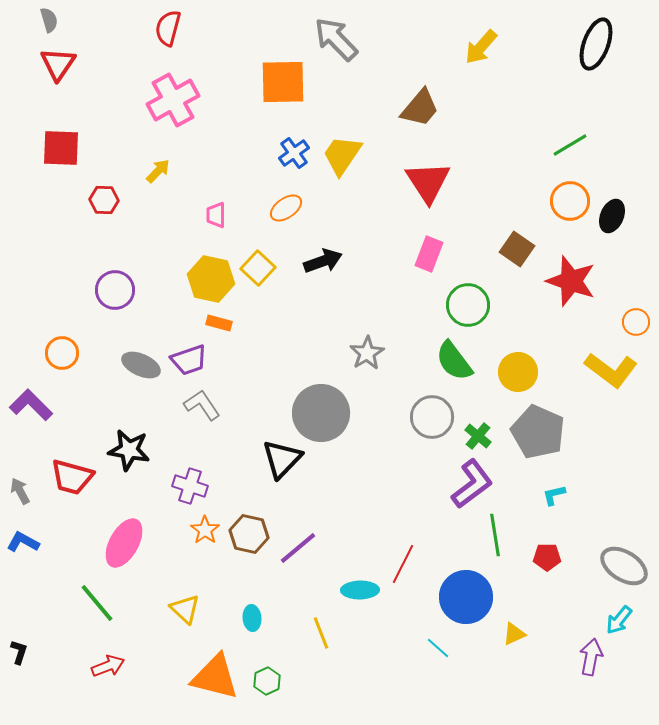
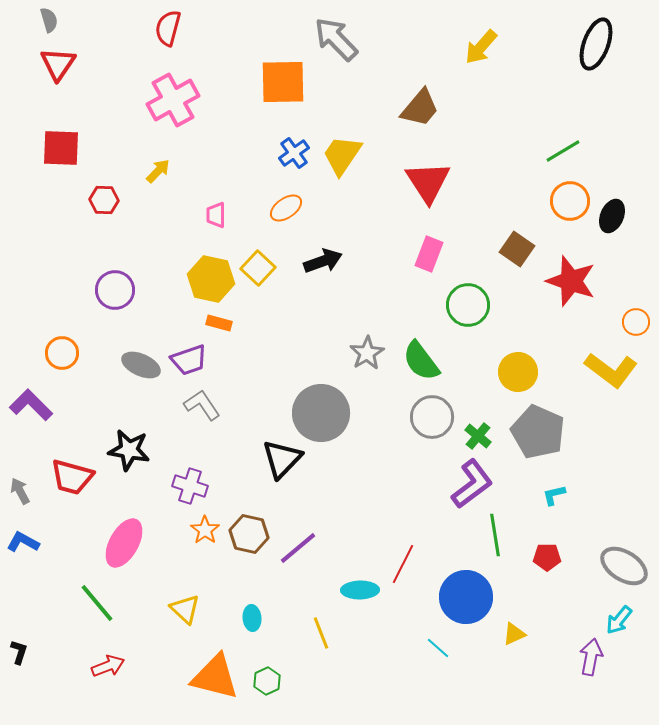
green line at (570, 145): moved 7 px left, 6 px down
green semicircle at (454, 361): moved 33 px left
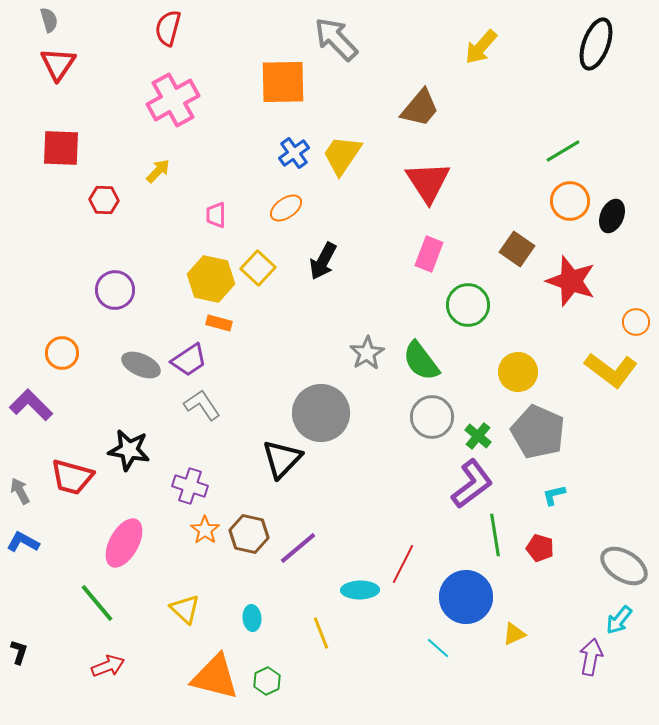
black arrow at (323, 261): rotated 138 degrees clockwise
purple trapezoid at (189, 360): rotated 15 degrees counterclockwise
red pentagon at (547, 557): moved 7 px left, 9 px up; rotated 16 degrees clockwise
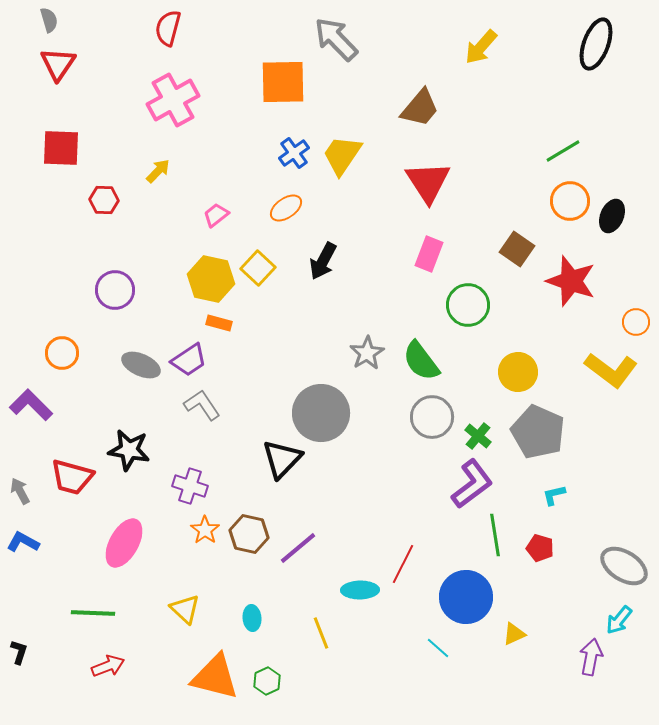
pink trapezoid at (216, 215): rotated 52 degrees clockwise
green line at (97, 603): moved 4 px left, 10 px down; rotated 48 degrees counterclockwise
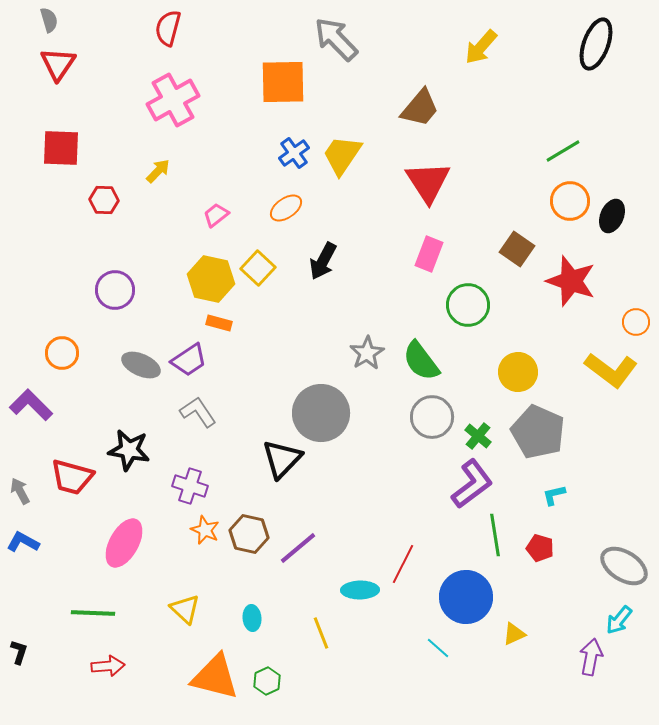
gray L-shape at (202, 405): moved 4 px left, 7 px down
orange star at (205, 530): rotated 12 degrees counterclockwise
red arrow at (108, 666): rotated 16 degrees clockwise
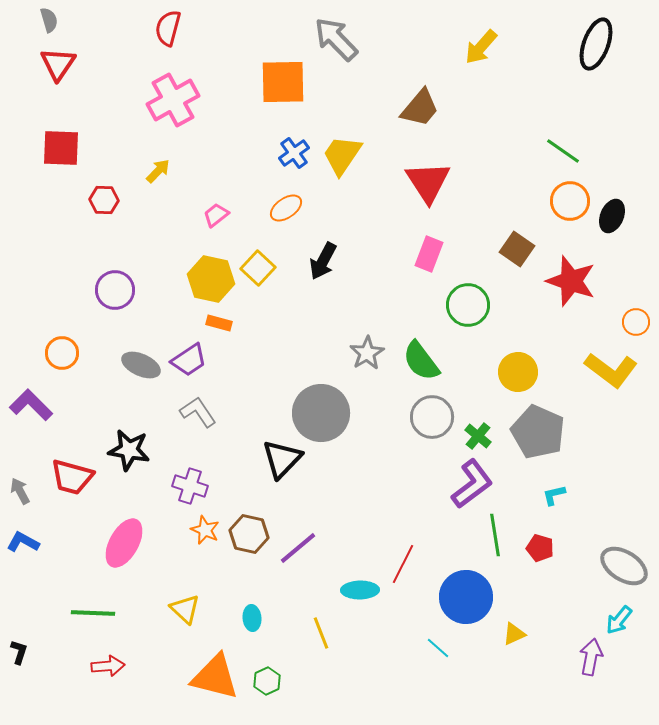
green line at (563, 151): rotated 66 degrees clockwise
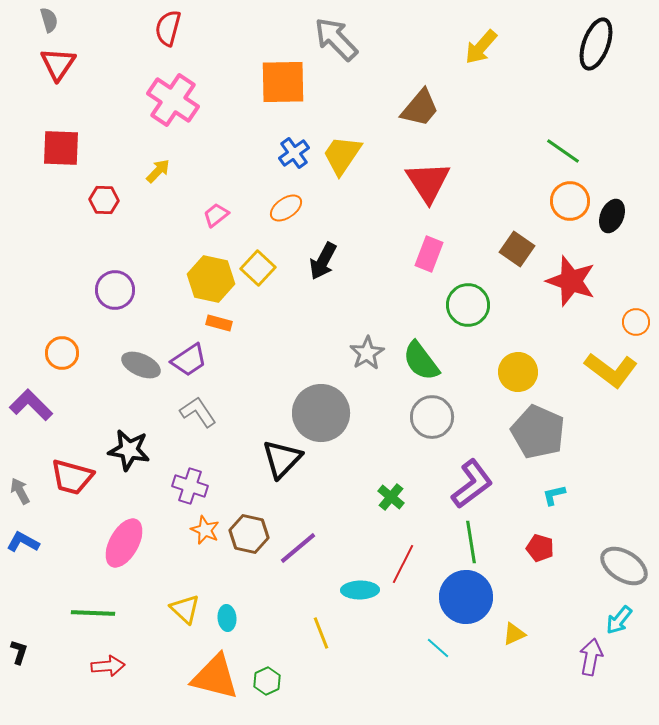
pink cross at (173, 100): rotated 27 degrees counterclockwise
green cross at (478, 436): moved 87 px left, 61 px down
green line at (495, 535): moved 24 px left, 7 px down
cyan ellipse at (252, 618): moved 25 px left
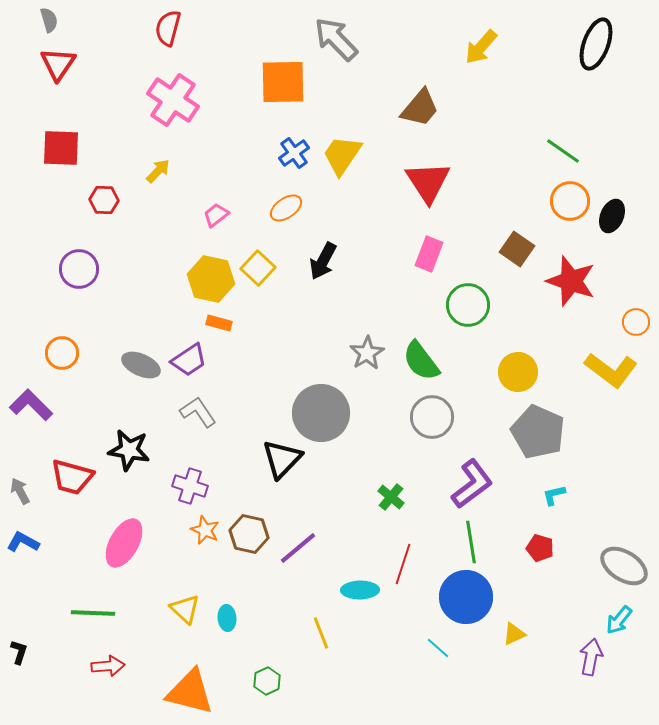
purple circle at (115, 290): moved 36 px left, 21 px up
red line at (403, 564): rotated 9 degrees counterclockwise
orange triangle at (215, 677): moved 25 px left, 15 px down
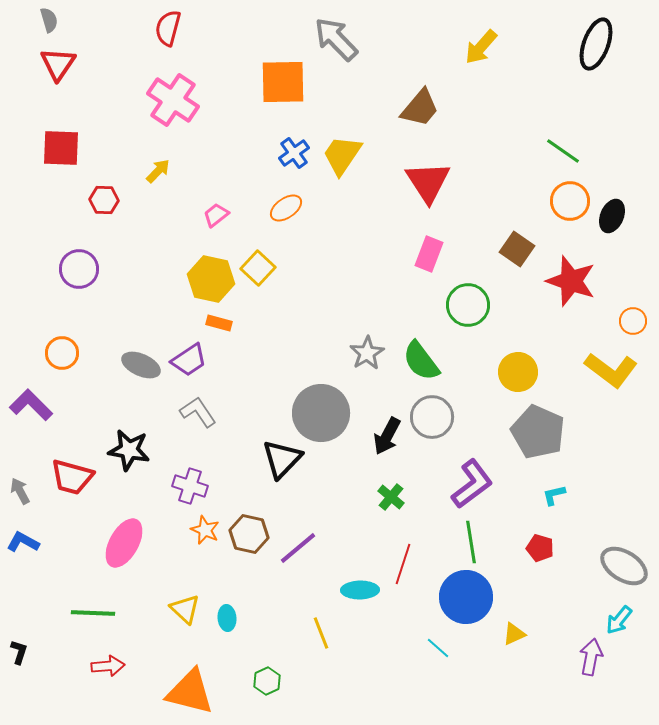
black arrow at (323, 261): moved 64 px right, 175 px down
orange circle at (636, 322): moved 3 px left, 1 px up
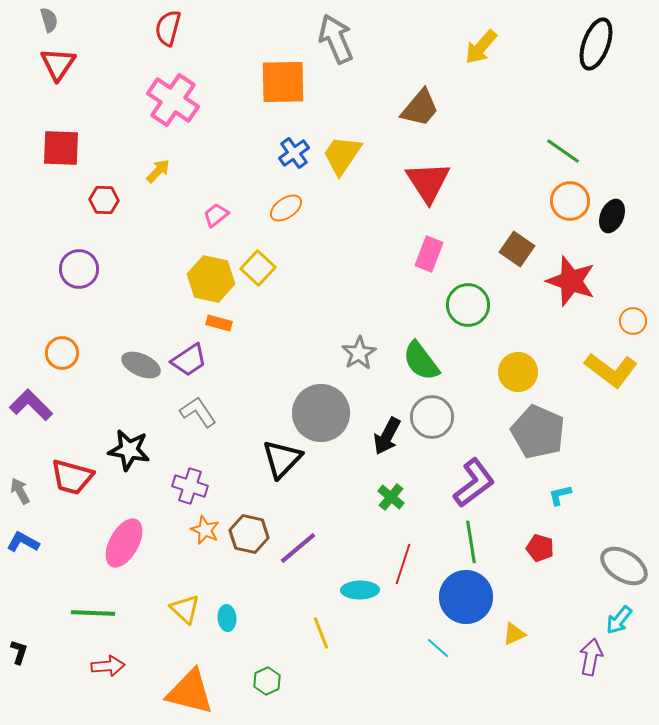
gray arrow at (336, 39): rotated 21 degrees clockwise
gray star at (367, 353): moved 8 px left
purple L-shape at (472, 484): moved 2 px right, 1 px up
cyan L-shape at (554, 495): moved 6 px right
